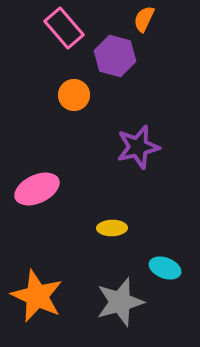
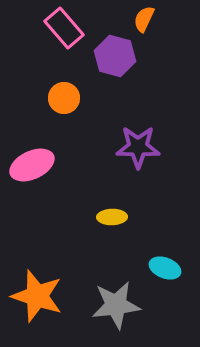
orange circle: moved 10 px left, 3 px down
purple star: rotated 15 degrees clockwise
pink ellipse: moved 5 px left, 24 px up
yellow ellipse: moved 11 px up
orange star: rotated 6 degrees counterclockwise
gray star: moved 4 px left, 3 px down; rotated 9 degrees clockwise
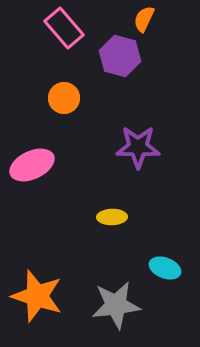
purple hexagon: moved 5 px right
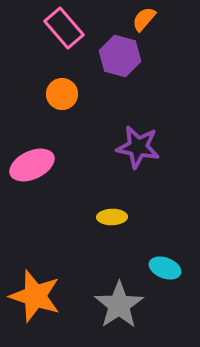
orange semicircle: rotated 16 degrees clockwise
orange circle: moved 2 px left, 4 px up
purple star: rotated 9 degrees clockwise
orange star: moved 2 px left
gray star: moved 3 px right; rotated 27 degrees counterclockwise
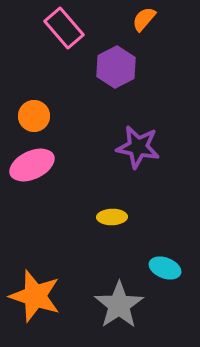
purple hexagon: moved 4 px left, 11 px down; rotated 18 degrees clockwise
orange circle: moved 28 px left, 22 px down
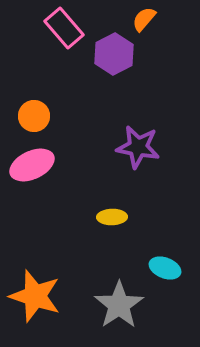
purple hexagon: moved 2 px left, 13 px up
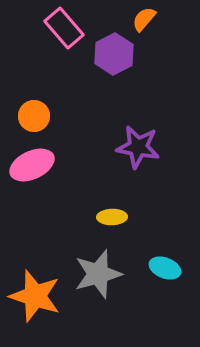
gray star: moved 21 px left, 31 px up; rotated 18 degrees clockwise
